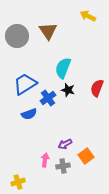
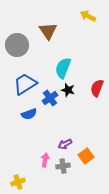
gray circle: moved 9 px down
blue cross: moved 2 px right
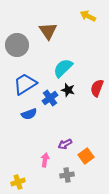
cyan semicircle: rotated 25 degrees clockwise
gray cross: moved 4 px right, 9 px down
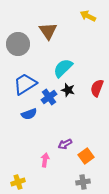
gray circle: moved 1 px right, 1 px up
blue cross: moved 1 px left, 1 px up
gray cross: moved 16 px right, 7 px down
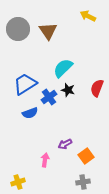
gray circle: moved 15 px up
blue semicircle: moved 1 px right, 1 px up
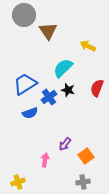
yellow arrow: moved 30 px down
gray circle: moved 6 px right, 14 px up
purple arrow: rotated 24 degrees counterclockwise
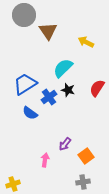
yellow arrow: moved 2 px left, 4 px up
red semicircle: rotated 12 degrees clockwise
blue semicircle: rotated 56 degrees clockwise
yellow cross: moved 5 px left, 2 px down
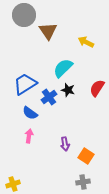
purple arrow: rotated 48 degrees counterclockwise
orange square: rotated 21 degrees counterclockwise
pink arrow: moved 16 px left, 24 px up
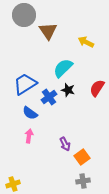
purple arrow: rotated 16 degrees counterclockwise
orange square: moved 4 px left, 1 px down; rotated 21 degrees clockwise
gray cross: moved 1 px up
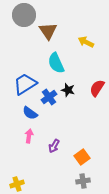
cyan semicircle: moved 7 px left, 5 px up; rotated 70 degrees counterclockwise
purple arrow: moved 11 px left, 2 px down; rotated 56 degrees clockwise
yellow cross: moved 4 px right
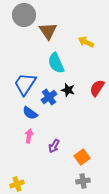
blue trapezoid: rotated 25 degrees counterclockwise
